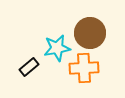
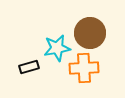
black rectangle: rotated 24 degrees clockwise
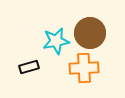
cyan star: moved 1 px left, 7 px up
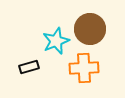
brown circle: moved 4 px up
cyan star: rotated 12 degrees counterclockwise
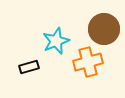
brown circle: moved 14 px right
orange cross: moved 4 px right, 6 px up; rotated 12 degrees counterclockwise
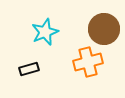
cyan star: moved 11 px left, 9 px up
black rectangle: moved 2 px down
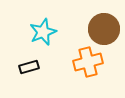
cyan star: moved 2 px left
black rectangle: moved 2 px up
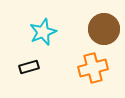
orange cross: moved 5 px right, 6 px down
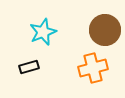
brown circle: moved 1 px right, 1 px down
